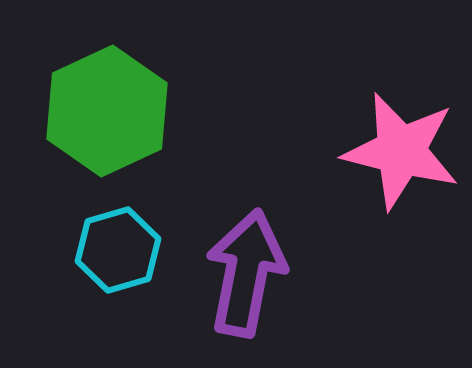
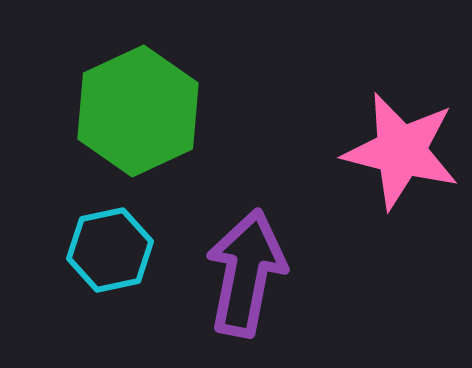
green hexagon: moved 31 px right
cyan hexagon: moved 8 px left; rotated 4 degrees clockwise
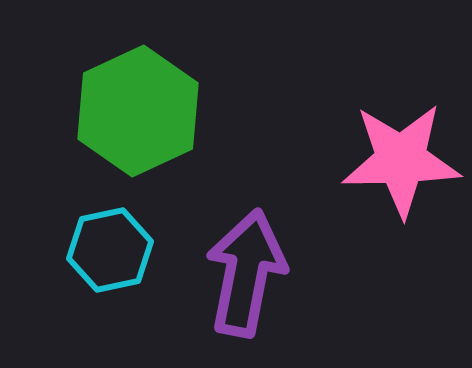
pink star: moved 9 px down; rotated 15 degrees counterclockwise
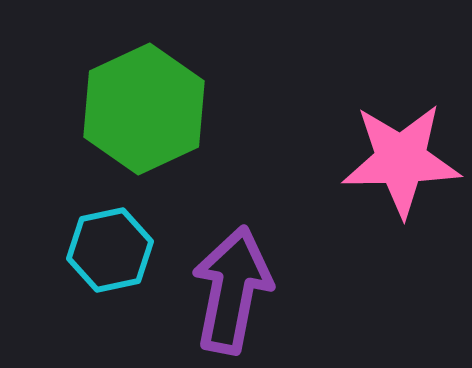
green hexagon: moved 6 px right, 2 px up
purple arrow: moved 14 px left, 17 px down
